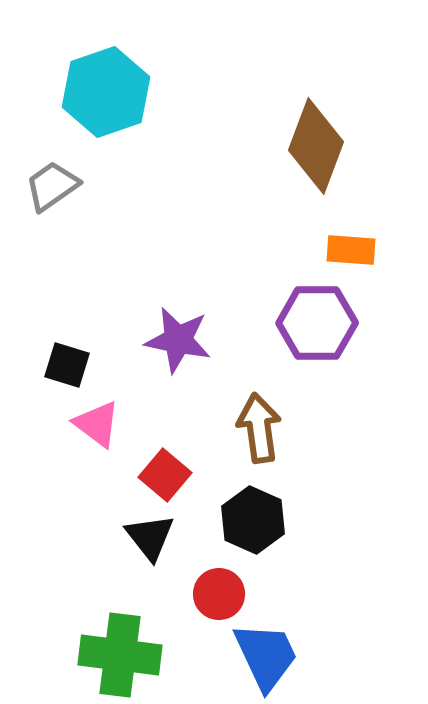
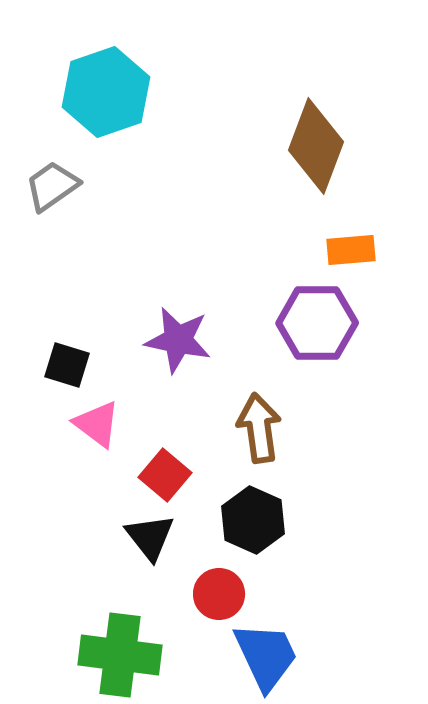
orange rectangle: rotated 9 degrees counterclockwise
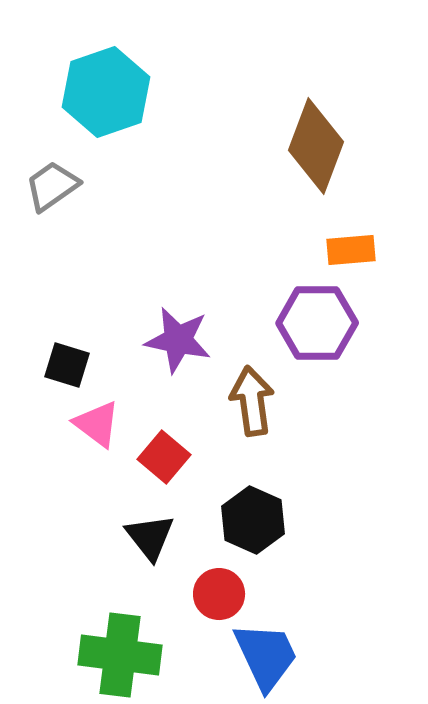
brown arrow: moved 7 px left, 27 px up
red square: moved 1 px left, 18 px up
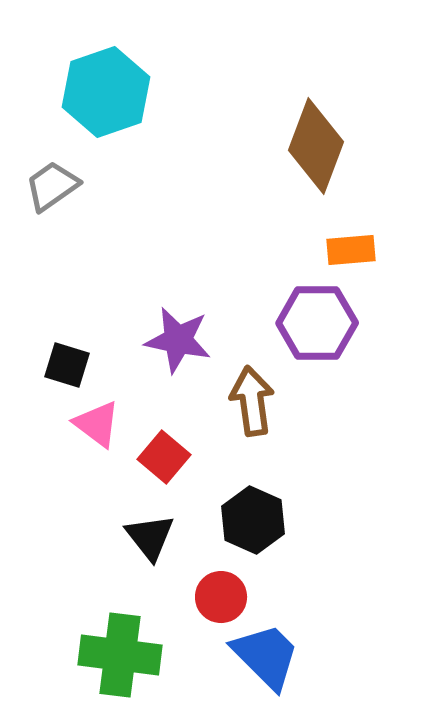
red circle: moved 2 px right, 3 px down
blue trapezoid: rotated 20 degrees counterclockwise
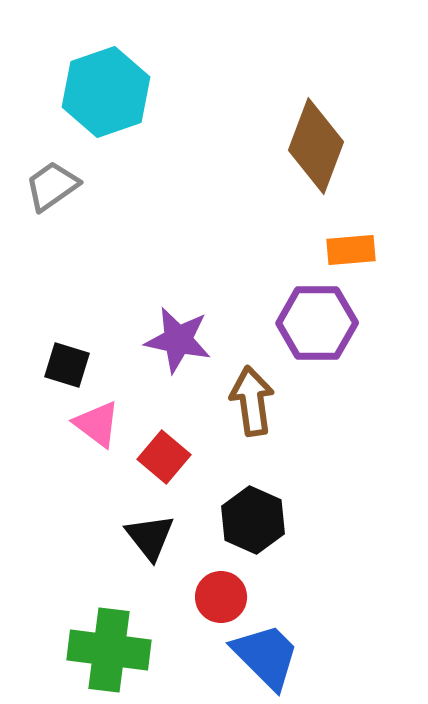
green cross: moved 11 px left, 5 px up
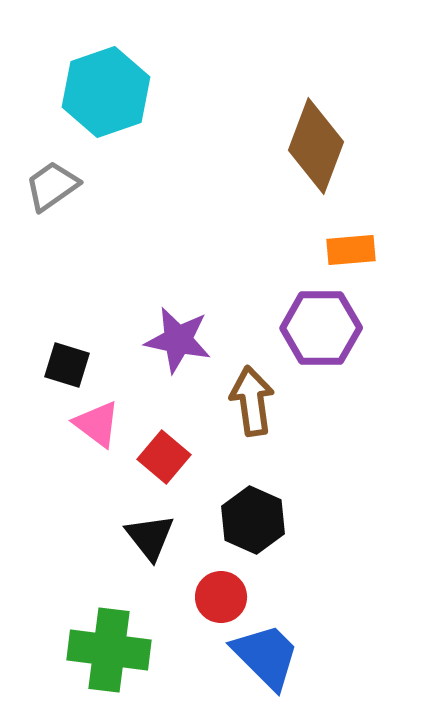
purple hexagon: moved 4 px right, 5 px down
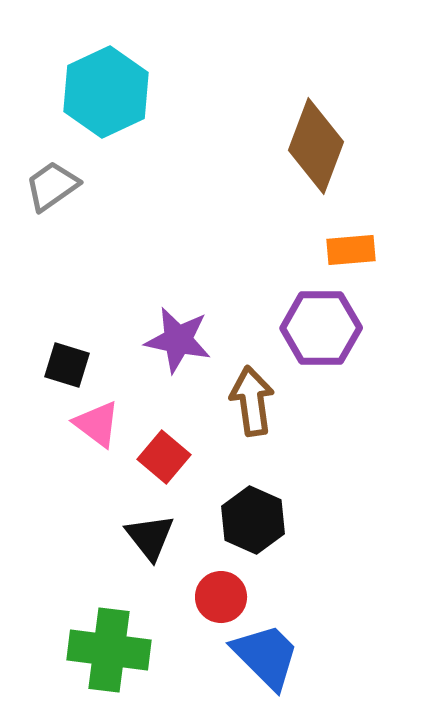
cyan hexagon: rotated 6 degrees counterclockwise
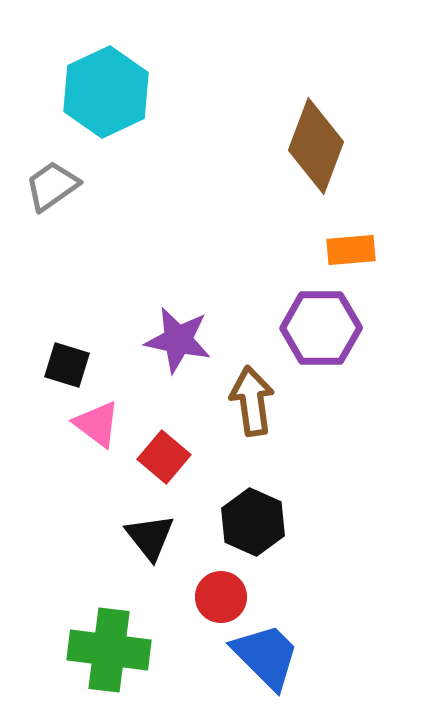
black hexagon: moved 2 px down
